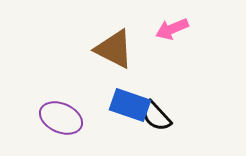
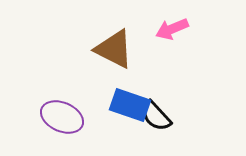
purple ellipse: moved 1 px right, 1 px up
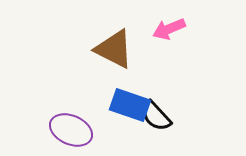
pink arrow: moved 3 px left
purple ellipse: moved 9 px right, 13 px down
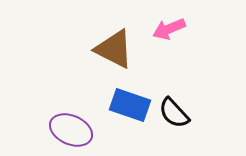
black semicircle: moved 18 px right, 3 px up
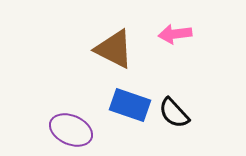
pink arrow: moved 6 px right, 5 px down; rotated 16 degrees clockwise
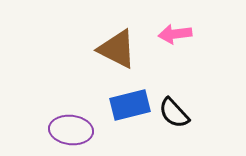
brown triangle: moved 3 px right
blue rectangle: rotated 33 degrees counterclockwise
purple ellipse: rotated 18 degrees counterclockwise
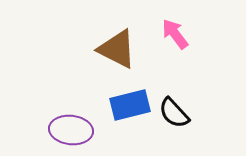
pink arrow: rotated 60 degrees clockwise
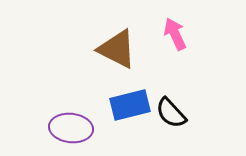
pink arrow: rotated 12 degrees clockwise
black semicircle: moved 3 px left
purple ellipse: moved 2 px up
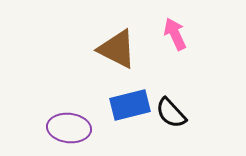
purple ellipse: moved 2 px left
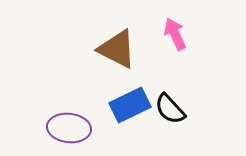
blue rectangle: rotated 12 degrees counterclockwise
black semicircle: moved 1 px left, 4 px up
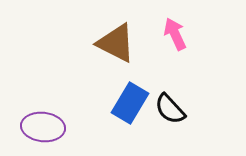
brown triangle: moved 1 px left, 6 px up
blue rectangle: moved 2 px up; rotated 33 degrees counterclockwise
purple ellipse: moved 26 px left, 1 px up
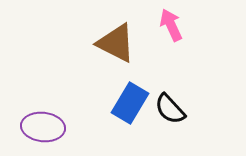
pink arrow: moved 4 px left, 9 px up
